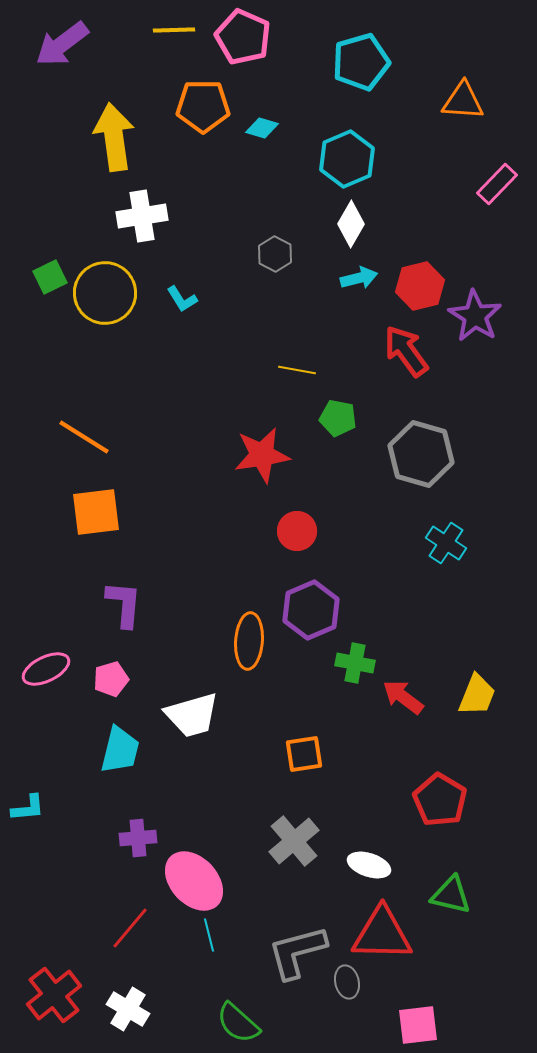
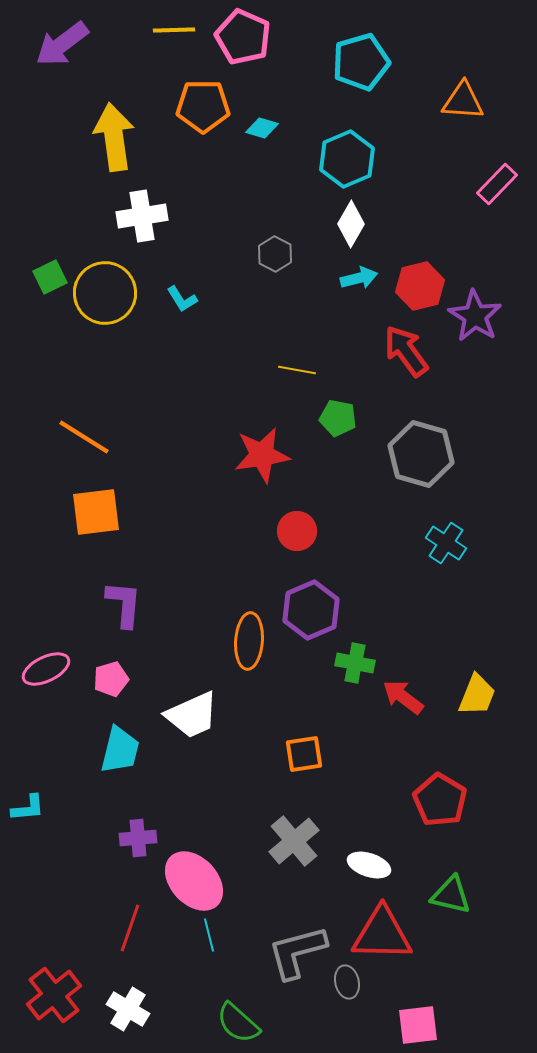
white trapezoid at (192, 715): rotated 8 degrees counterclockwise
red line at (130, 928): rotated 21 degrees counterclockwise
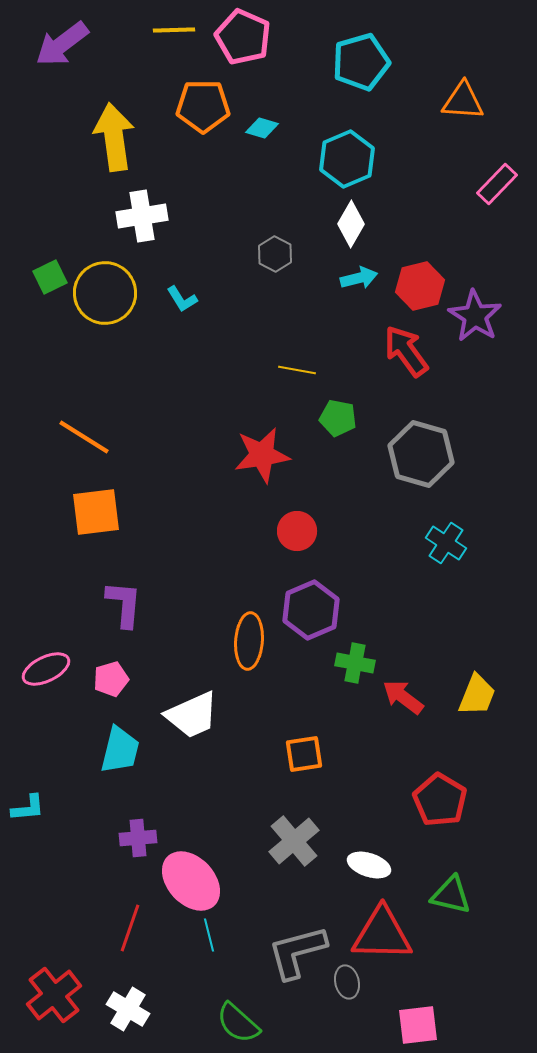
pink ellipse at (194, 881): moved 3 px left
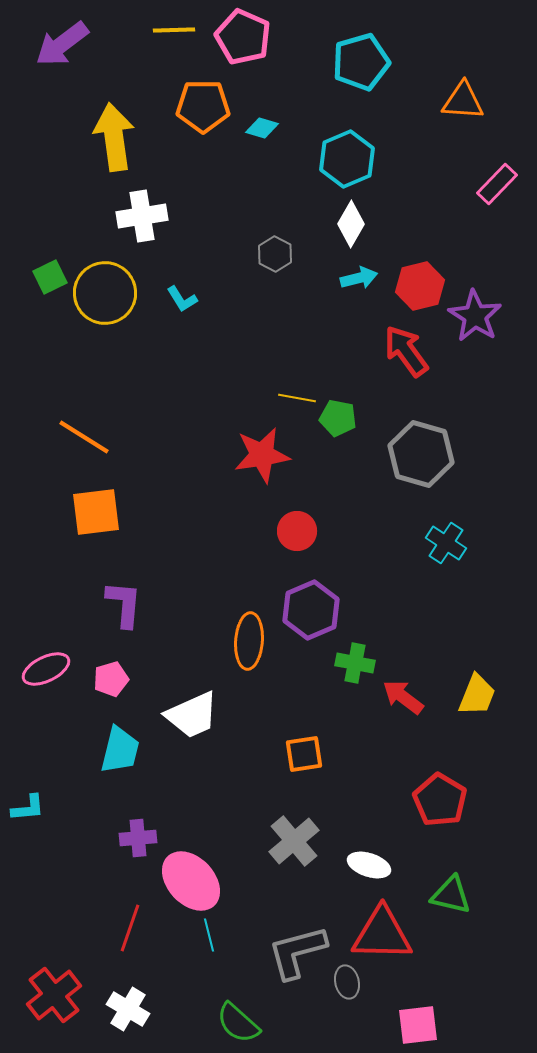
yellow line at (297, 370): moved 28 px down
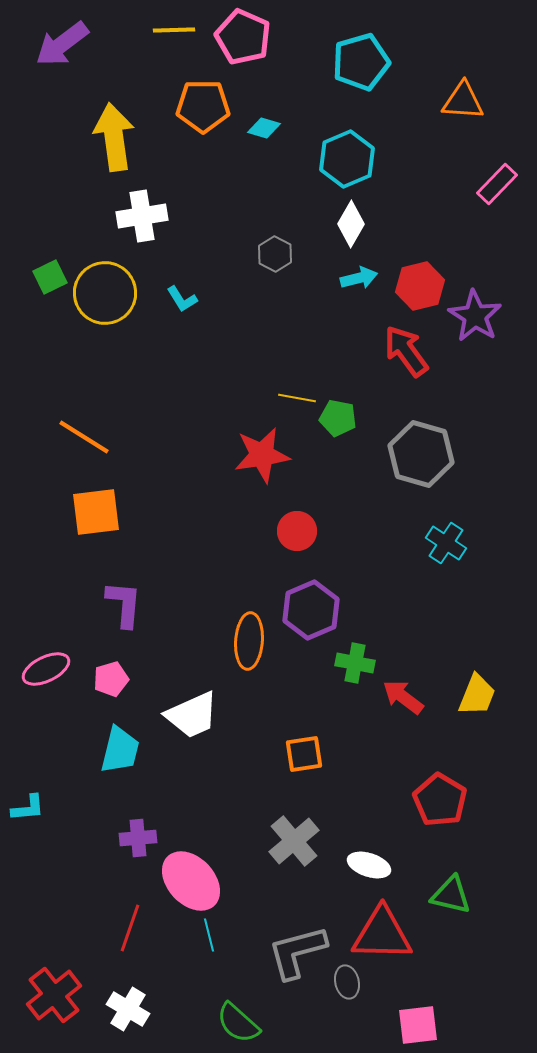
cyan diamond at (262, 128): moved 2 px right
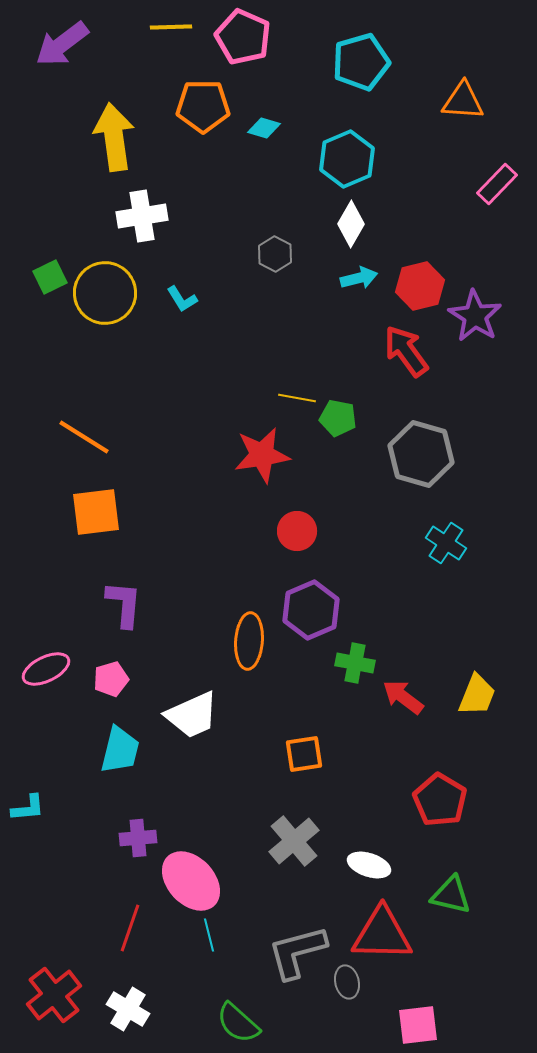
yellow line at (174, 30): moved 3 px left, 3 px up
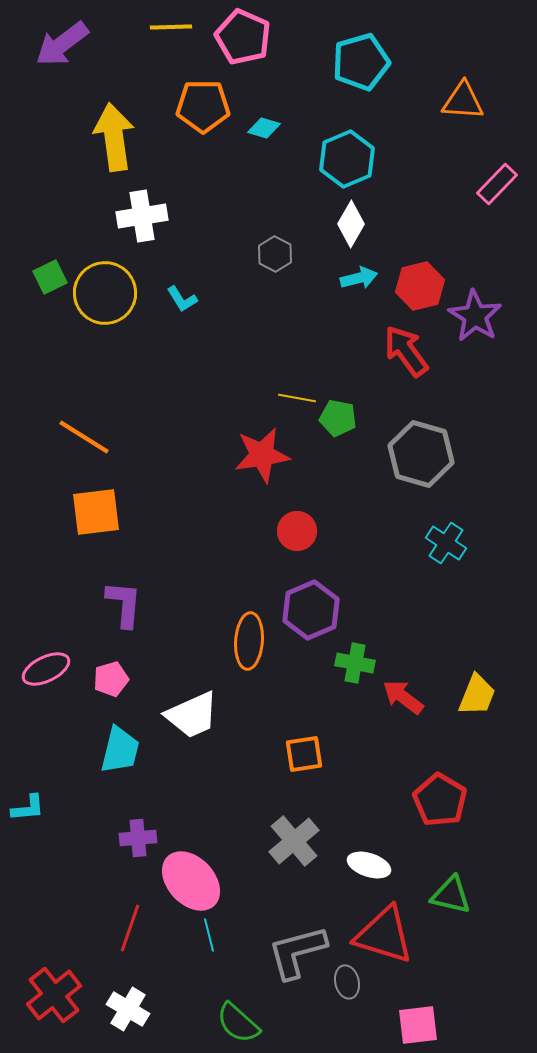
red triangle at (382, 934): moved 2 px right, 1 px down; rotated 16 degrees clockwise
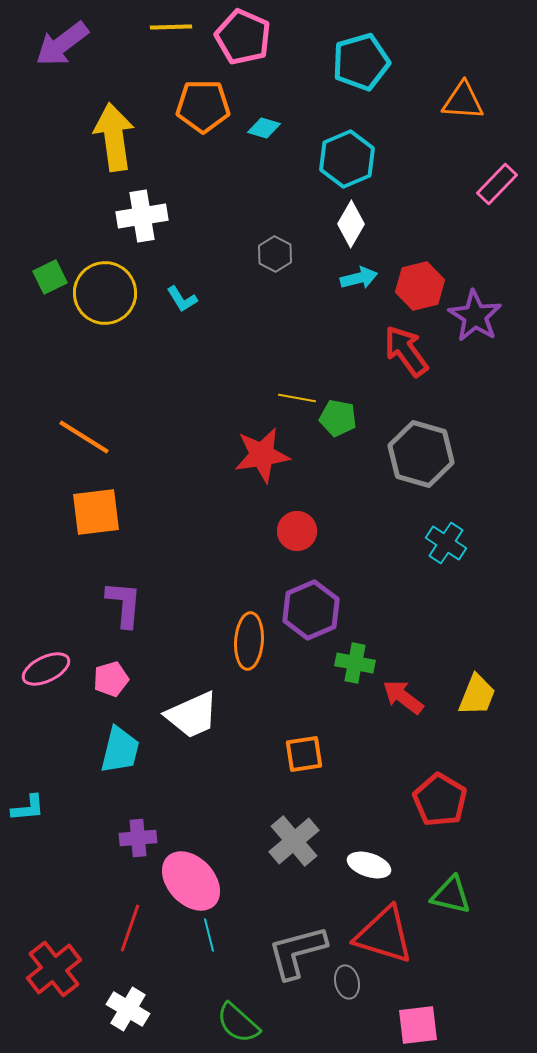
red cross at (54, 995): moved 26 px up
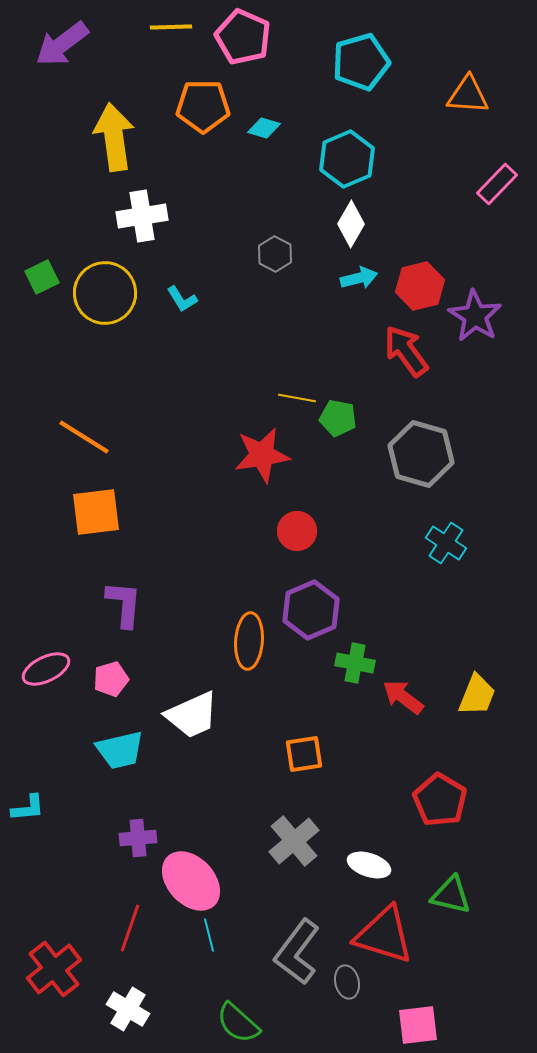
orange triangle at (463, 101): moved 5 px right, 6 px up
green square at (50, 277): moved 8 px left
cyan trapezoid at (120, 750): rotated 63 degrees clockwise
gray L-shape at (297, 952): rotated 38 degrees counterclockwise
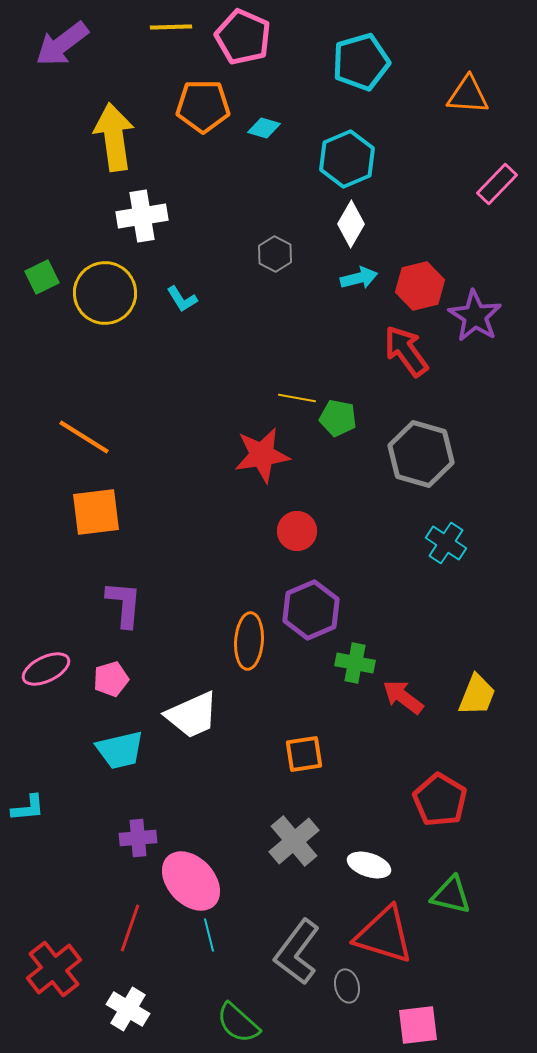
gray ellipse at (347, 982): moved 4 px down
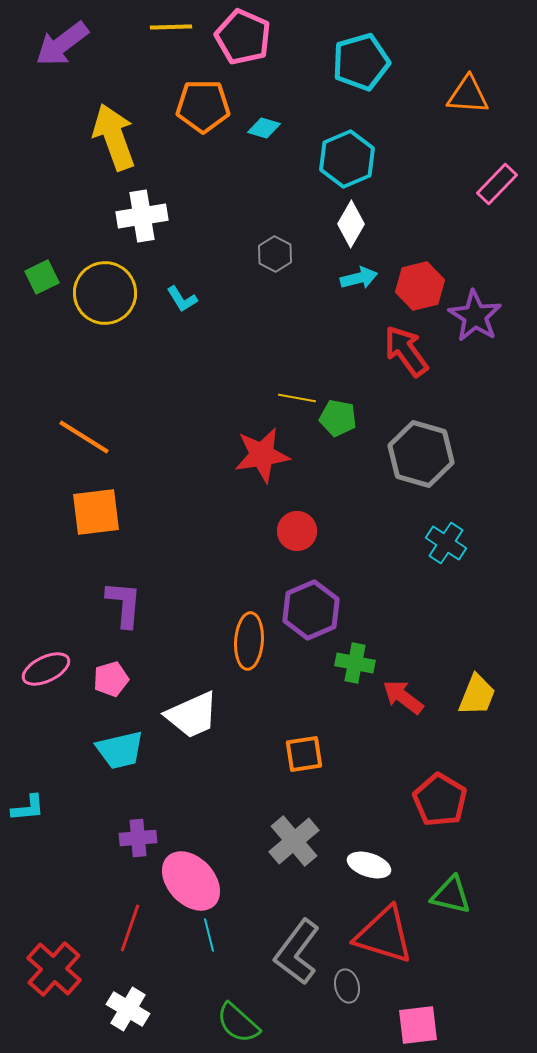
yellow arrow at (114, 137): rotated 12 degrees counterclockwise
red cross at (54, 969): rotated 10 degrees counterclockwise
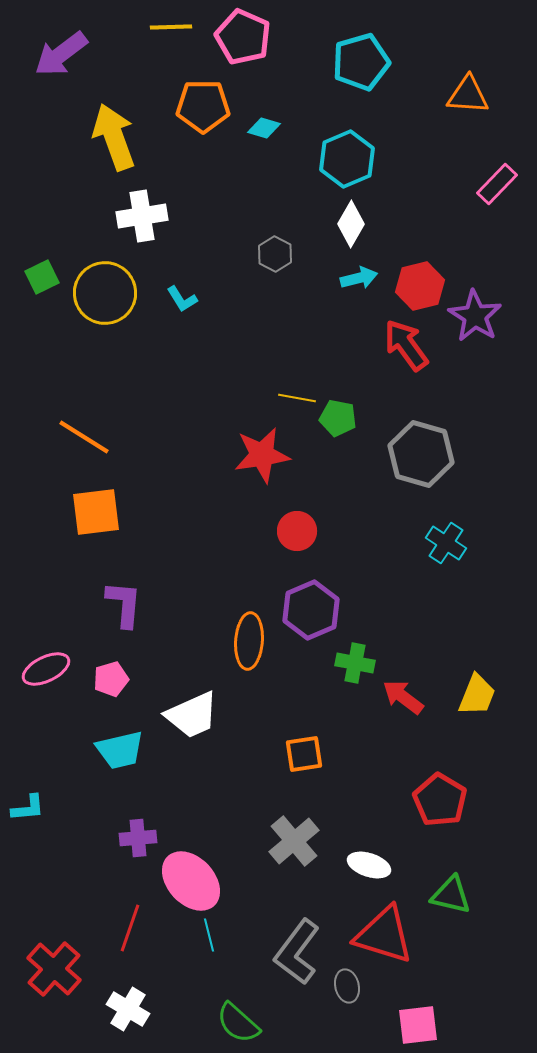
purple arrow at (62, 44): moved 1 px left, 10 px down
red arrow at (406, 351): moved 6 px up
